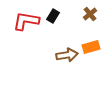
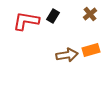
orange rectangle: moved 3 px down
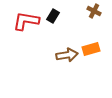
brown cross: moved 4 px right, 3 px up; rotated 24 degrees counterclockwise
orange rectangle: moved 1 px up
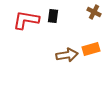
brown cross: moved 1 px down
black rectangle: rotated 24 degrees counterclockwise
red L-shape: moved 1 px up
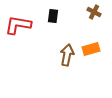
red L-shape: moved 8 px left, 5 px down
brown arrow: rotated 70 degrees counterclockwise
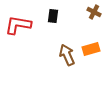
brown arrow: rotated 35 degrees counterclockwise
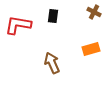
brown arrow: moved 15 px left, 8 px down
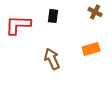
brown cross: moved 1 px right
red L-shape: rotated 8 degrees counterclockwise
brown arrow: moved 4 px up
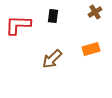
brown cross: rotated 32 degrees clockwise
brown arrow: rotated 110 degrees counterclockwise
